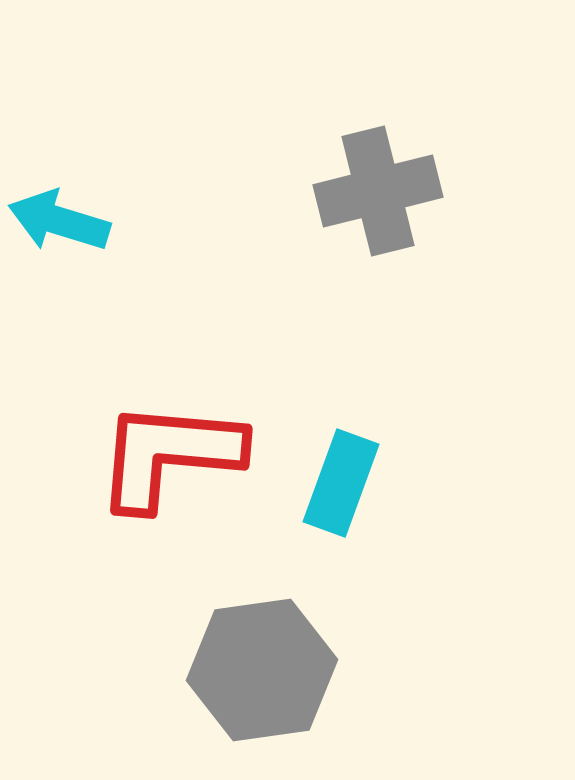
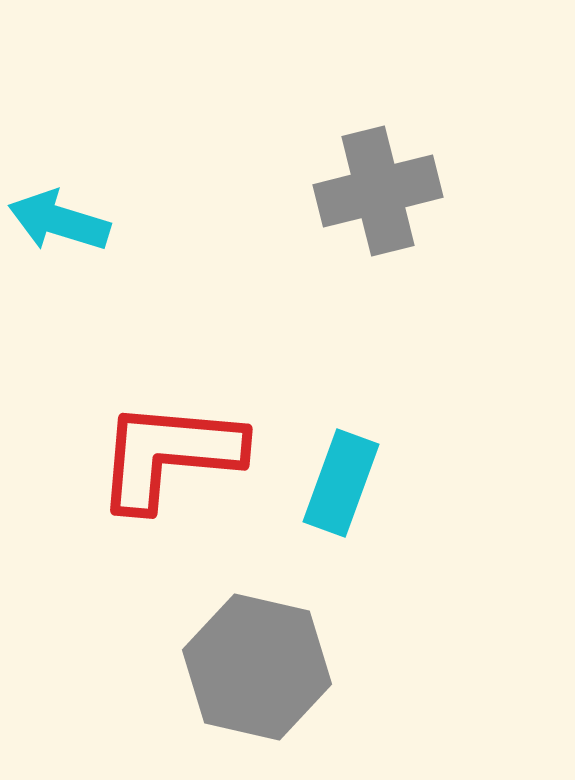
gray hexagon: moved 5 px left, 3 px up; rotated 21 degrees clockwise
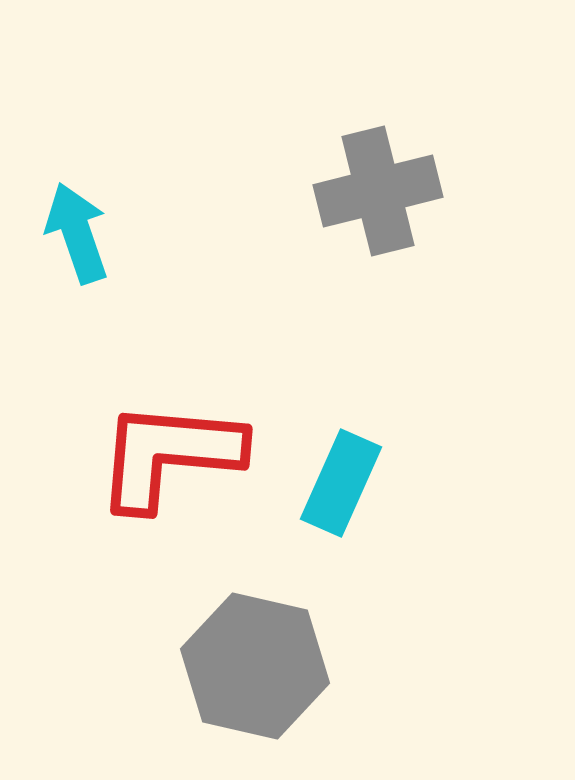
cyan arrow: moved 18 px right, 12 px down; rotated 54 degrees clockwise
cyan rectangle: rotated 4 degrees clockwise
gray hexagon: moved 2 px left, 1 px up
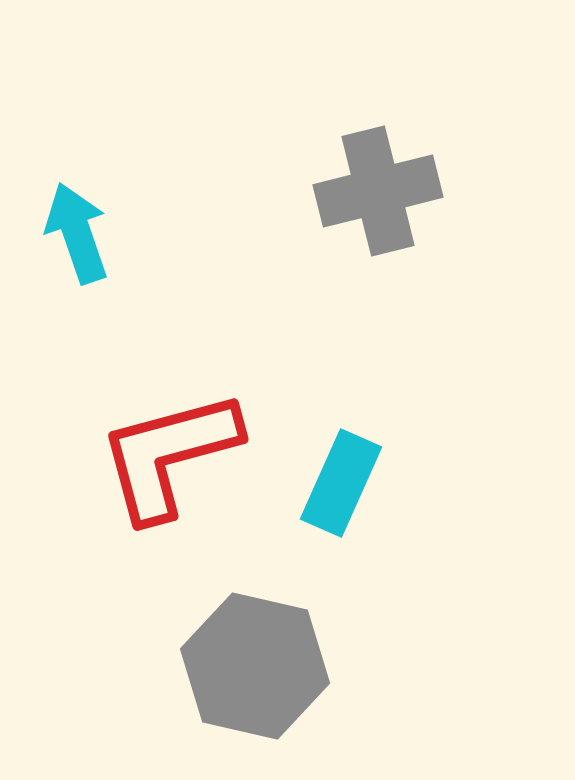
red L-shape: rotated 20 degrees counterclockwise
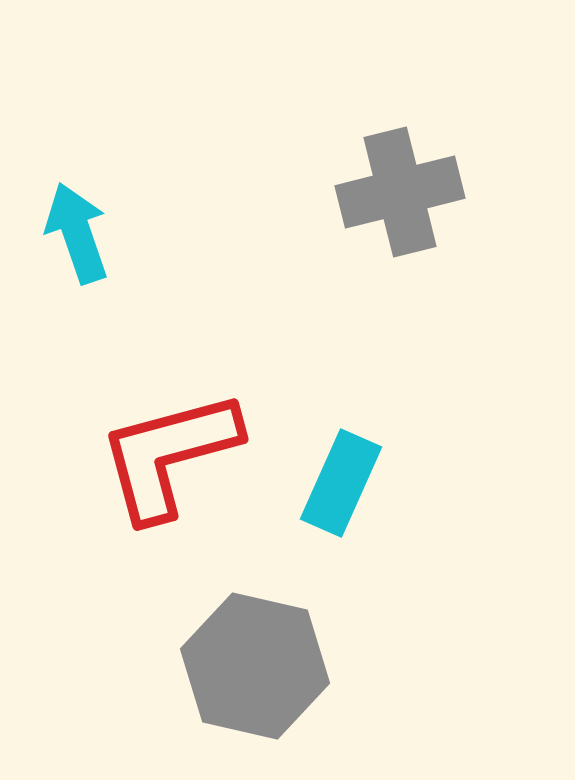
gray cross: moved 22 px right, 1 px down
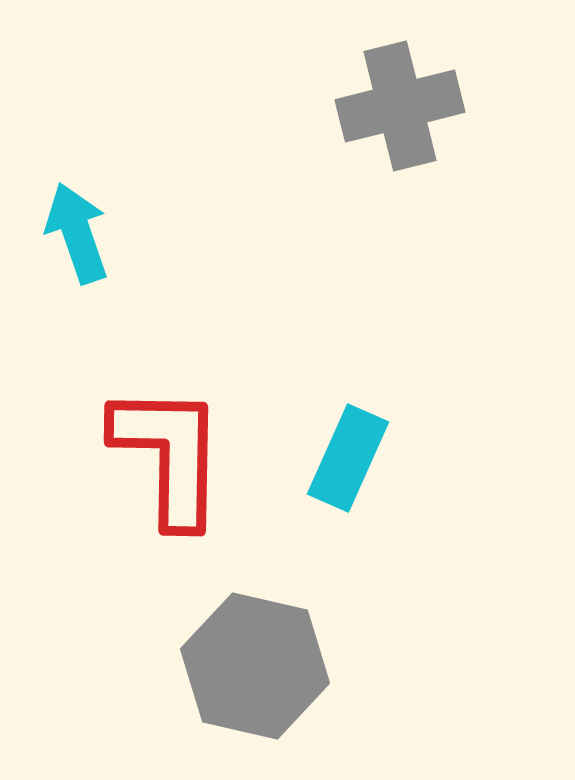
gray cross: moved 86 px up
red L-shape: rotated 106 degrees clockwise
cyan rectangle: moved 7 px right, 25 px up
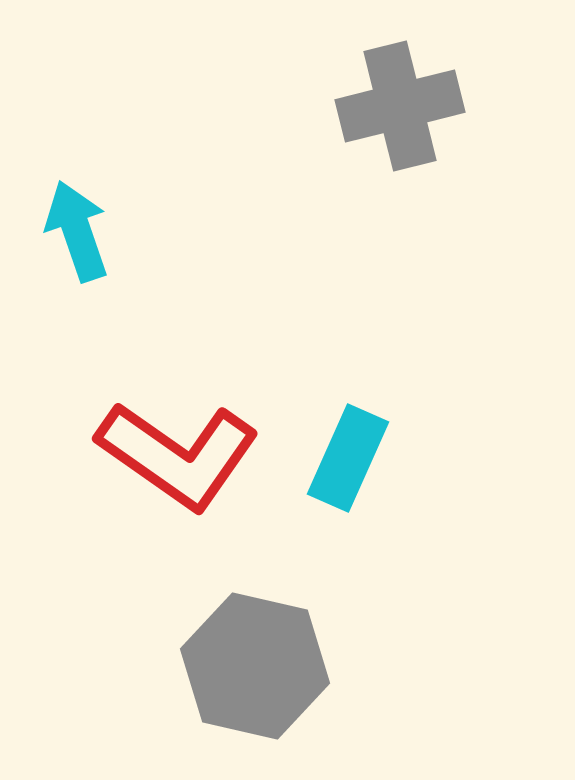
cyan arrow: moved 2 px up
red L-shape: moved 9 px right; rotated 124 degrees clockwise
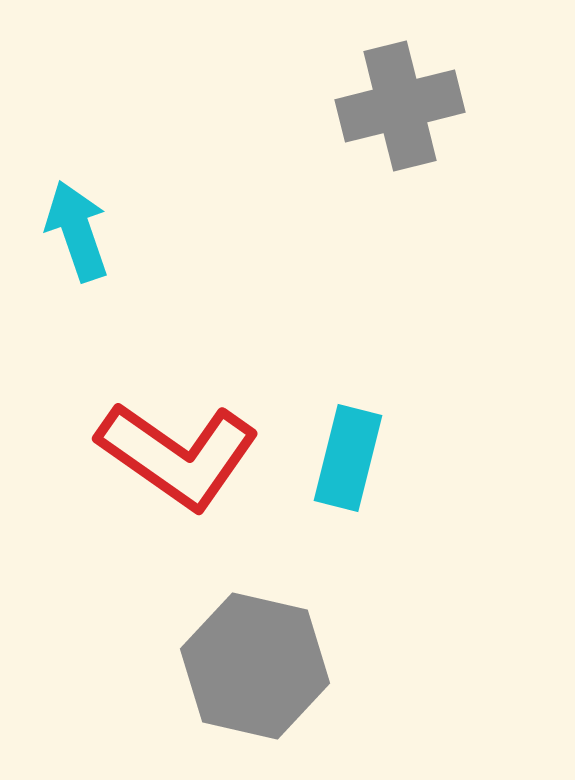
cyan rectangle: rotated 10 degrees counterclockwise
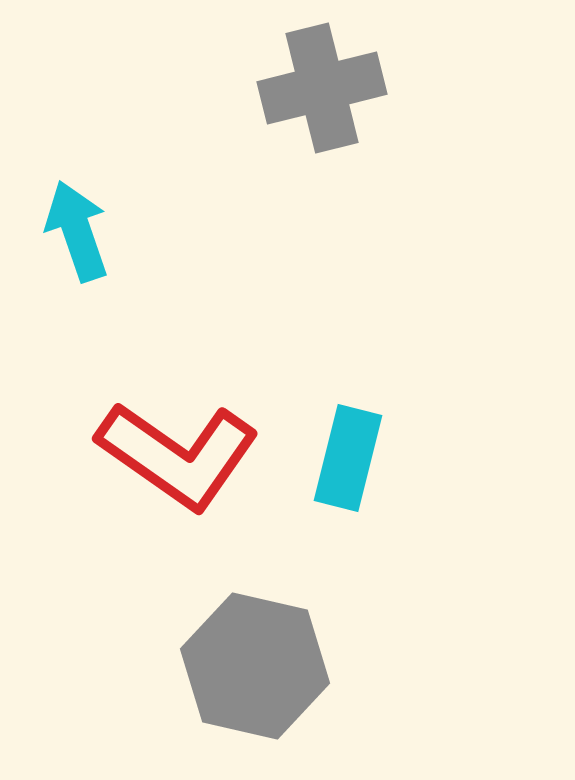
gray cross: moved 78 px left, 18 px up
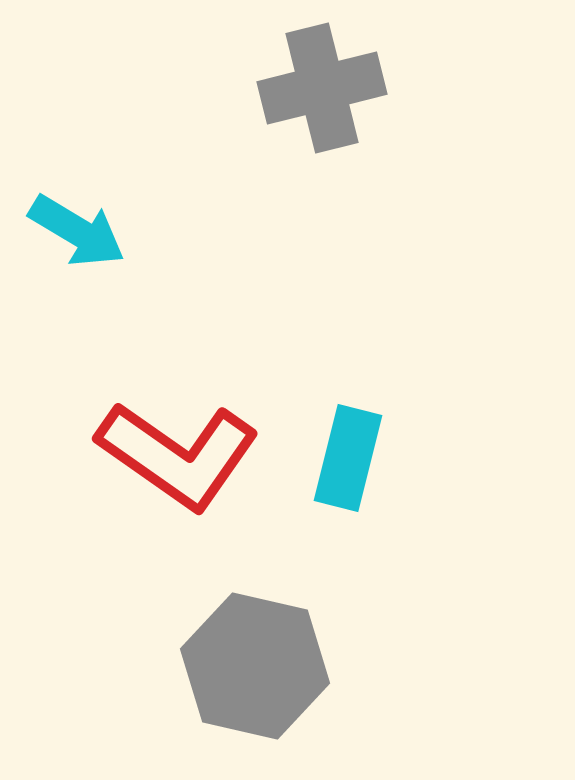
cyan arrow: rotated 140 degrees clockwise
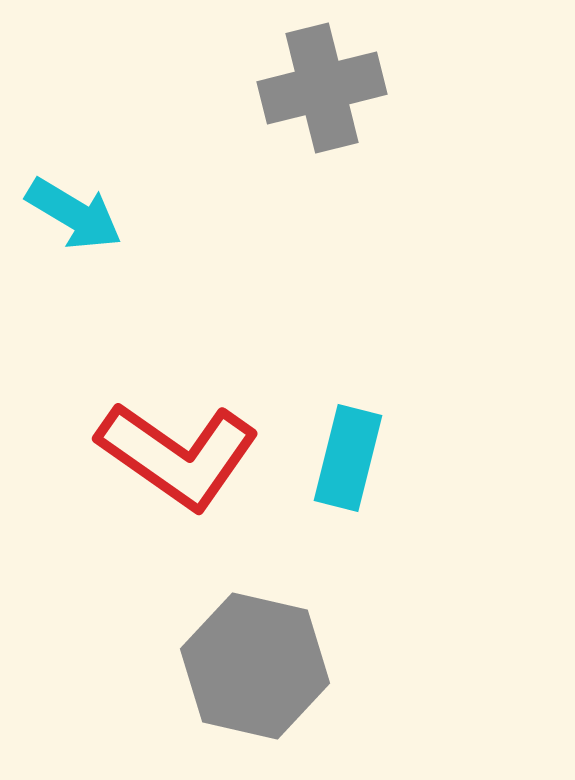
cyan arrow: moved 3 px left, 17 px up
